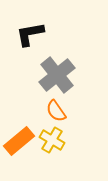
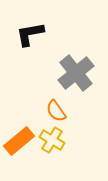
gray cross: moved 19 px right, 2 px up
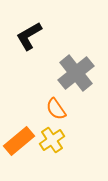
black L-shape: moved 1 px left, 2 px down; rotated 20 degrees counterclockwise
orange semicircle: moved 2 px up
yellow cross: rotated 25 degrees clockwise
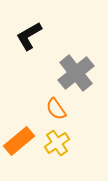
yellow cross: moved 5 px right, 3 px down
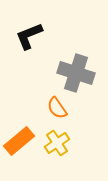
black L-shape: rotated 8 degrees clockwise
gray cross: rotated 33 degrees counterclockwise
orange semicircle: moved 1 px right, 1 px up
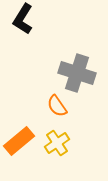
black L-shape: moved 6 px left, 17 px up; rotated 36 degrees counterclockwise
gray cross: moved 1 px right
orange semicircle: moved 2 px up
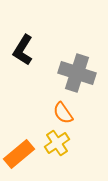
black L-shape: moved 31 px down
orange semicircle: moved 6 px right, 7 px down
orange rectangle: moved 13 px down
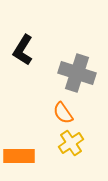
yellow cross: moved 14 px right
orange rectangle: moved 2 px down; rotated 40 degrees clockwise
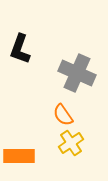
black L-shape: moved 3 px left, 1 px up; rotated 12 degrees counterclockwise
gray cross: rotated 6 degrees clockwise
orange semicircle: moved 2 px down
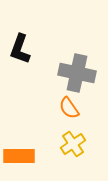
gray cross: rotated 12 degrees counterclockwise
orange semicircle: moved 6 px right, 7 px up
yellow cross: moved 2 px right, 1 px down
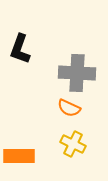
gray cross: rotated 9 degrees counterclockwise
orange semicircle: rotated 30 degrees counterclockwise
yellow cross: rotated 30 degrees counterclockwise
